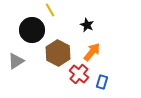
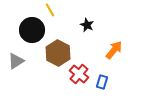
orange arrow: moved 22 px right, 2 px up
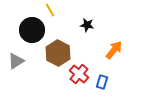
black star: rotated 16 degrees counterclockwise
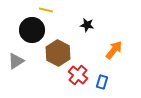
yellow line: moved 4 px left; rotated 48 degrees counterclockwise
red cross: moved 1 px left, 1 px down
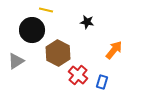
black star: moved 3 px up
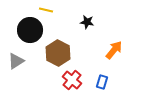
black circle: moved 2 px left
red cross: moved 6 px left, 5 px down
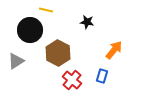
blue rectangle: moved 6 px up
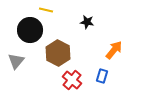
gray triangle: rotated 18 degrees counterclockwise
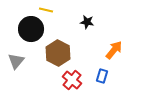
black circle: moved 1 px right, 1 px up
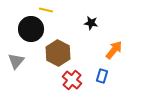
black star: moved 4 px right, 1 px down
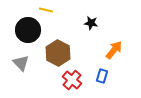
black circle: moved 3 px left, 1 px down
gray triangle: moved 5 px right, 2 px down; rotated 24 degrees counterclockwise
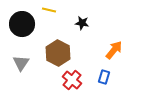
yellow line: moved 3 px right
black star: moved 9 px left
black circle: moved 6 px left, 6 px up
gray triangle: rotated 18 degrees clockwise
blue rectangle: moved 2 px right, 1 px down
